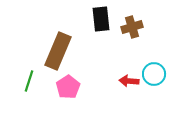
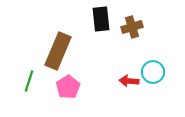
cyan circle: moved 1 px left, 2 px up
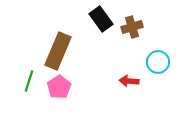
black rectangle: rotated 30 degrees counterclockwise
cyan circle: moved 5 px right, 10 px up
pink pentagon: moved 9 px left
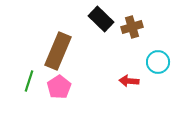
black rectangle: rotated 10 degrees counterclockwise
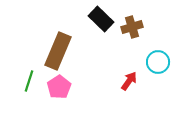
red arrow: rotated 120 degrees clockwise
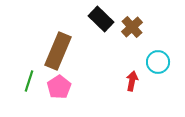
brown cross: rotated 25 degrees counterclockwise
red arrow: moved 3 px right; rotated 24 degrees counterclockwise
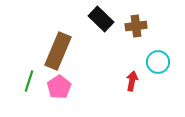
brown cross: moved 4 px right, 1 px up; rotated 35 degrees clockwise
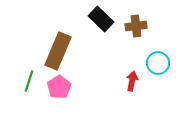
cyan circle: moved 1 px down
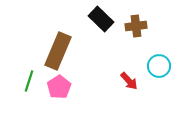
cyan circle: moved 1 px right, 3 px down
red arrow: moved 3 px left; rotated 126 degrees clockwise
